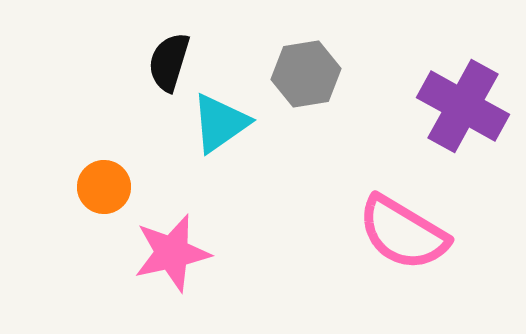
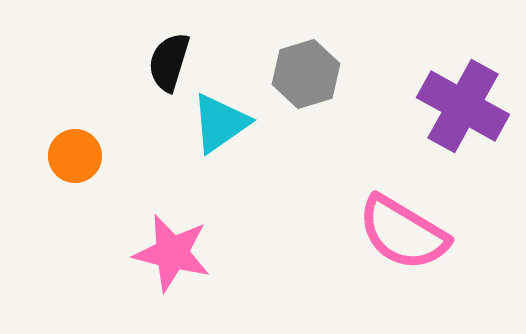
gray hexagon: rotated 8 degrees counterclockwise
orange circle: moved 29 px left, 31 px up
pink star: rotated 26 degrees clockwise
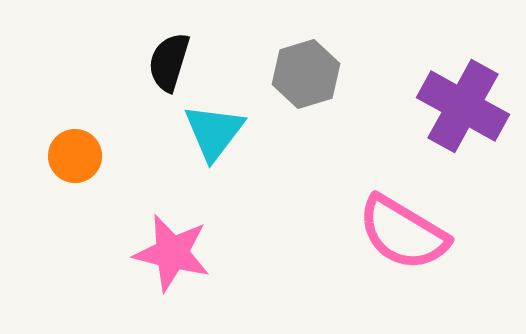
cyan triangle: moved 6 px left, 9 px down; rotated 18 degrees counterclockwise
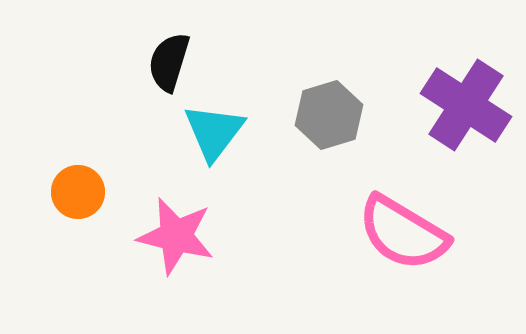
gray hexagon: moved 23 px right, 41 px down
purple cross: moved 3 px right, 1 px up; rotated 4 degrees clockwise
orange circle: moved 3 px right, 36 px down
pink star: moved 4 px right, 17 px up
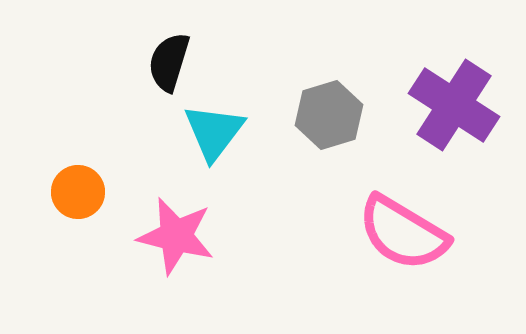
purple cross: moved 12 px left
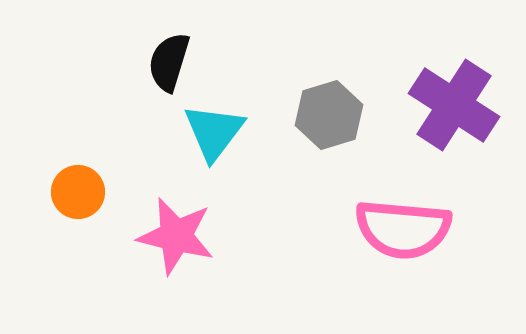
pink semicircle: moved 4 px up; rotated 26 degrees counterclockwise
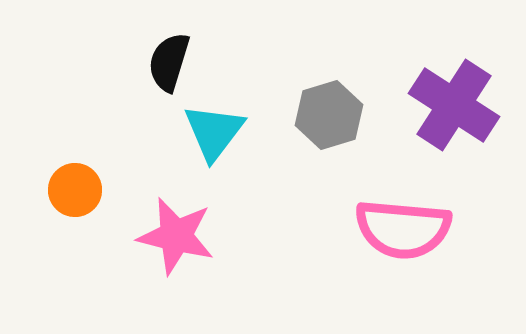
orange circle: moved 3 px left, 2 px up
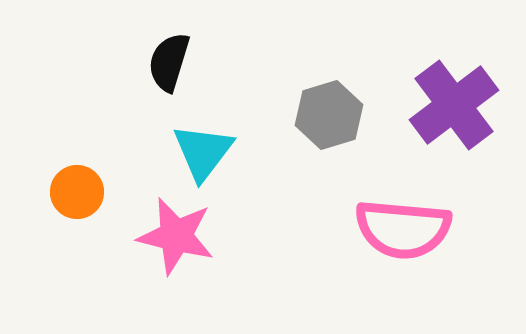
purple cross: rotated 20 degrees clockwise
cyan triangle: moved 11 px left, 20 px down
orange circle: moved 2 px right, 2 px down
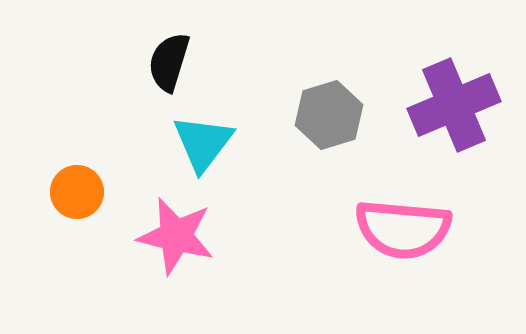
purple cross: rotated 14 degrees clockwise
cyan triangle: moved 9 px up
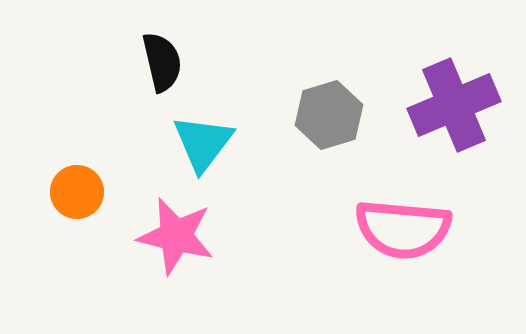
black semicircle: moved 7 px left; rotated 150 degrees clockwise
